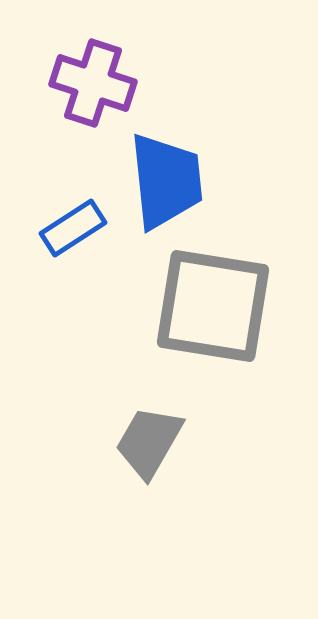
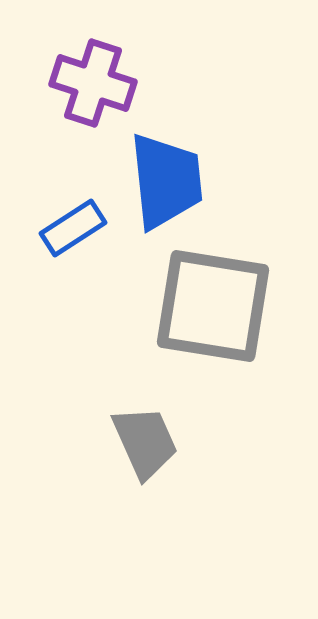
gray trapezoid: moved 4 px left; rotated 126 degrees clockwise
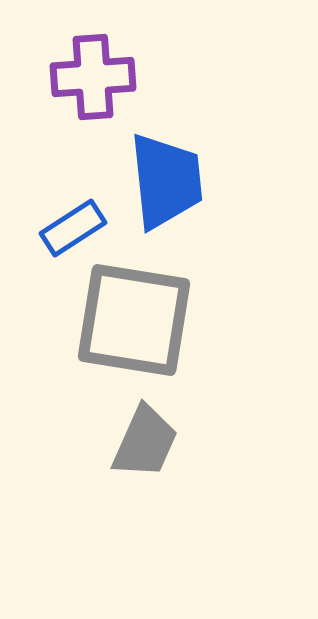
purple cross: moved 6 px up; rotated 22 degrees counterclockwise
gray square: moved 79 px left, 14 px down
gray trapezoid: rotated 48 degrees clockwise
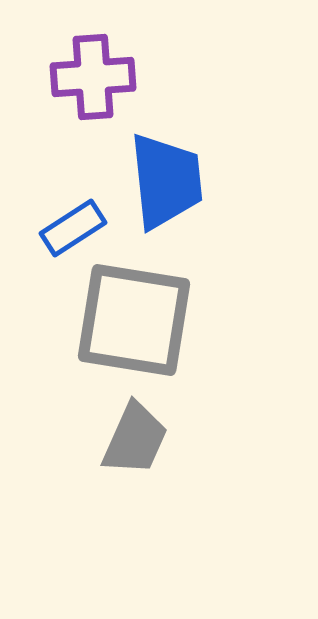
gray trapezoid: moved 10 px left, 3 px up
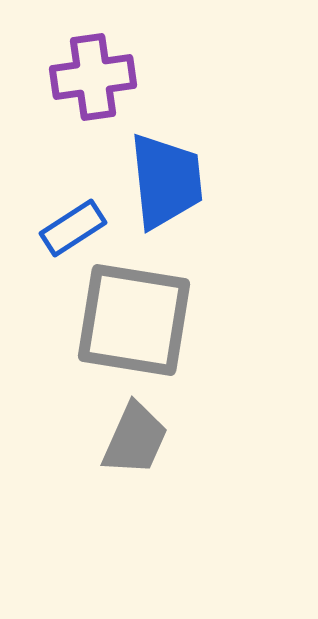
purple cross: rotated 4 degrees counterclockwise
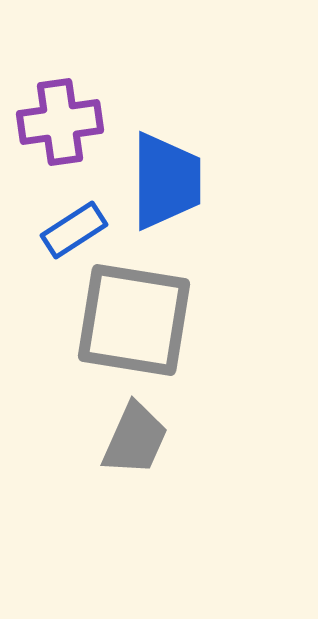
purple cross: moved 33 px left, 45 px down
blue trapezoid: rotated 6 degrees clockwise
blue rectangle: moved 1 px right, 2 px down
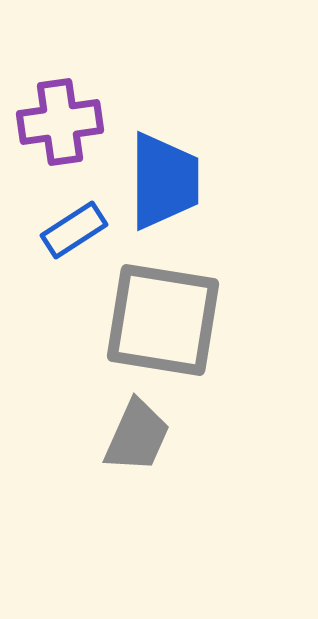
blue trapezoid: moved 2 px left
gray square: moved 29 px right
gray trapezoid: moved 2 px right, 3 px up
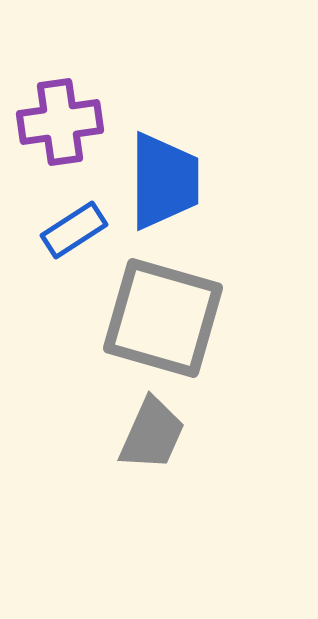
gray square: moved 2 px up; rotated 7 degrees clockwise
gray trapezoid: moved 15 px right, 2 px up
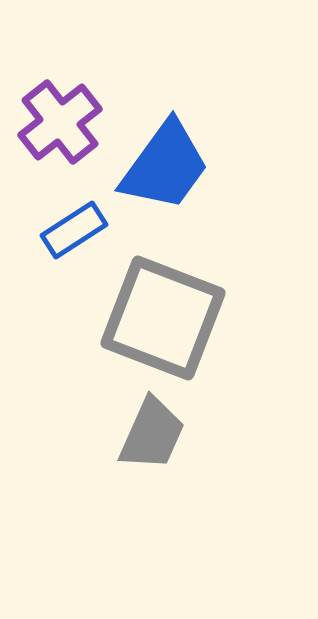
purple cross: rotated 30 degrees counterclockwise
blue trapezoid: moved 1 px right, 15 px up; rotated 36 degrees clockwise
gray square: rotated 5 degrees clockwise
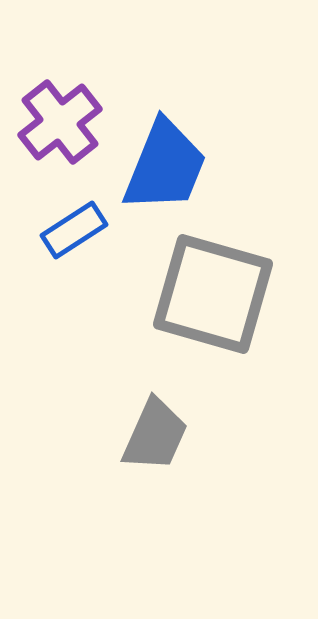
blue trapezoid: rotated 14 degrees counterclockwise
gray square: moved 50 px right, 24 px up; rotated 5 degrees counterclockwise
gray trapezoid: moved 3 px right, 1 px down
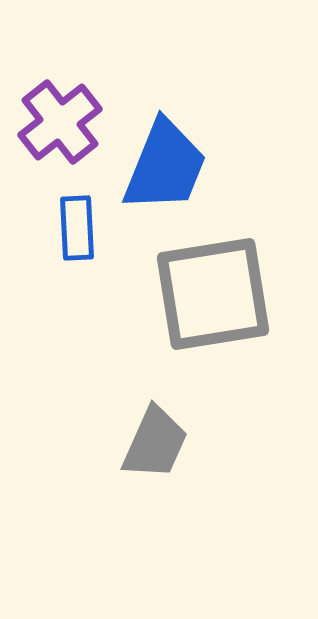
blue rectangle: moved 3 px right, 2 px up; rotated 60 degrees counterclockwise
gray square: rotated 25 degrees counterclockwise
gray trapezoid: moved 8 px down
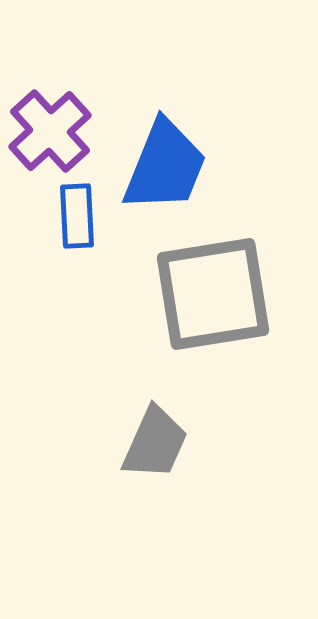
purple cross: moved 10 px left, 9 px down; rotated 4 degrees counterclockwise
blue rectangle: moved 12 px up
